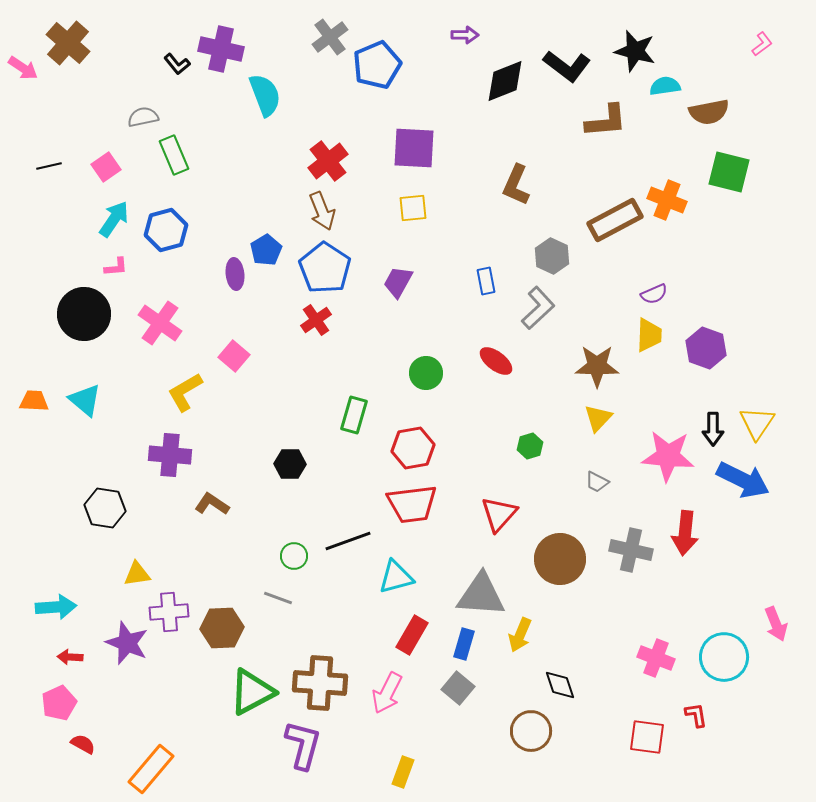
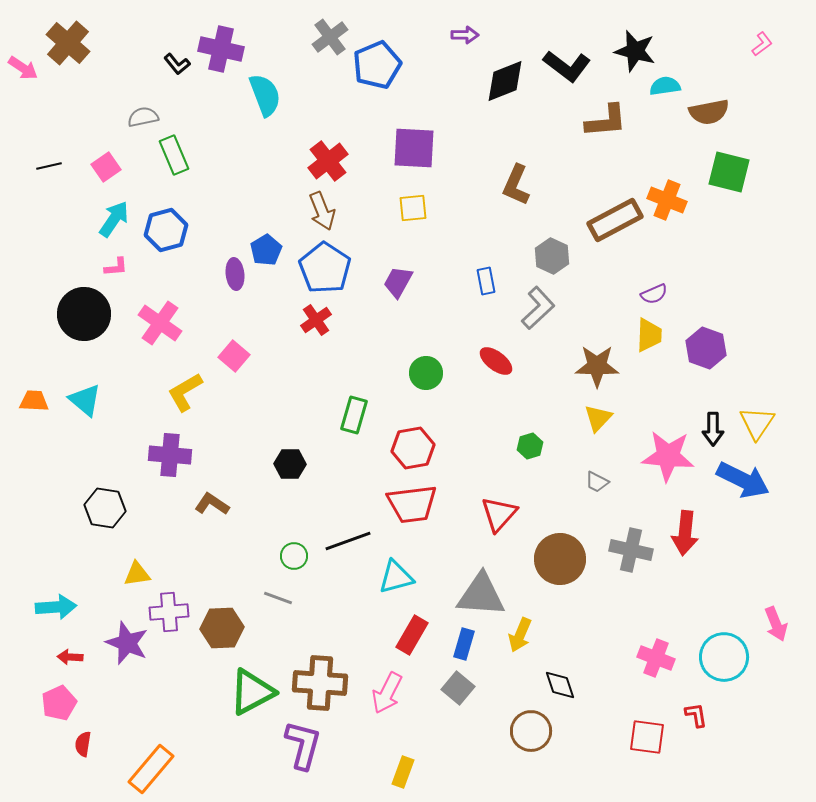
red semicircle at (83, 744): rotated 110 degrees counterclockwise
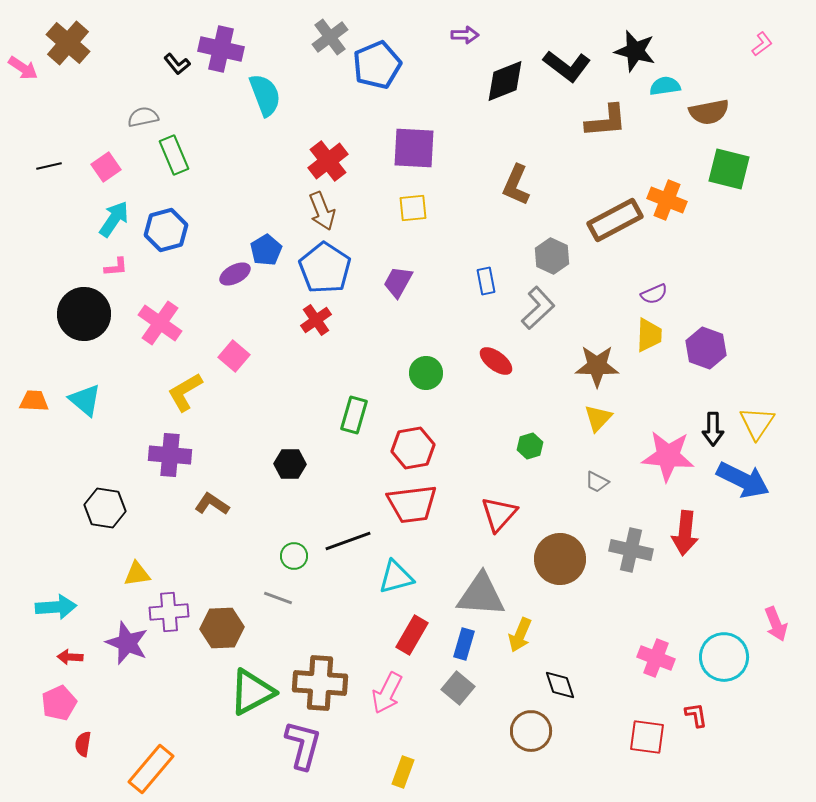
green square at (729, 172): moved 3 px up
purple ellipse at (235, 274): rotated 68 degrees clockwise
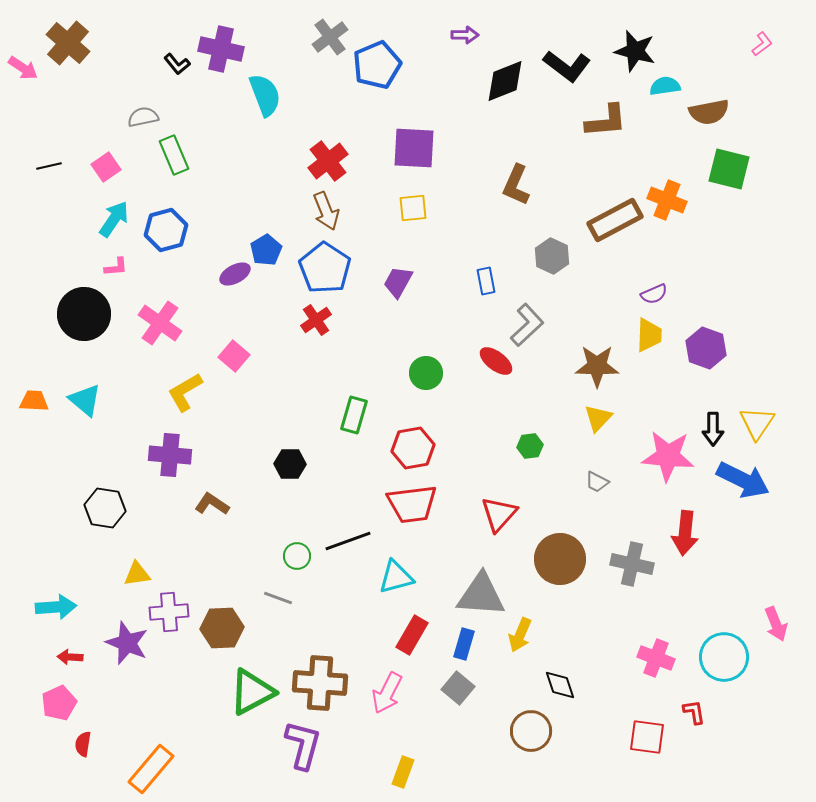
brown arrow at (322, 211): moved 4 px right
gray L-shape at (538, 308): moved 11 px left, 17 px down
green hexagon at (530, 446): rotated 10 degrees clockwise
gray cross at (631, 550): moved 1 px right, 14 px down
green circle at (294, 556): moved 3 px right
red L-shape at (696, 715): moved 2 px left, 3 px up
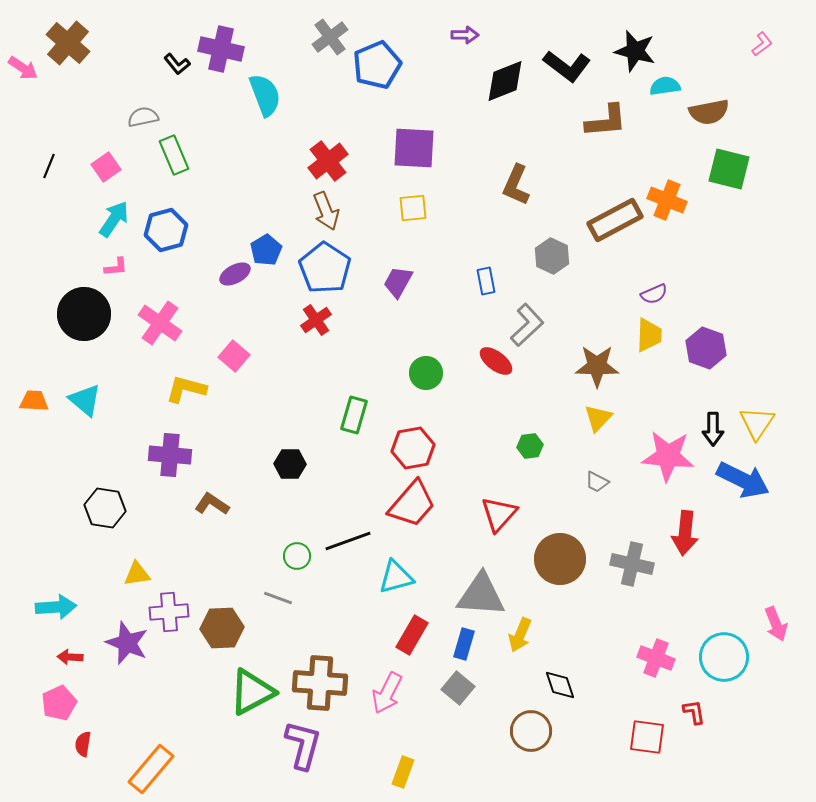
black line at (49, 166): rotated 55 degrees counterclockwise
yellow L-shape at (185, 392): moved 1 px right, 3 px up; rotated 45 degrees clockwise
red trapezoid at (412, 504): rotated 42 degrees counterclockwise
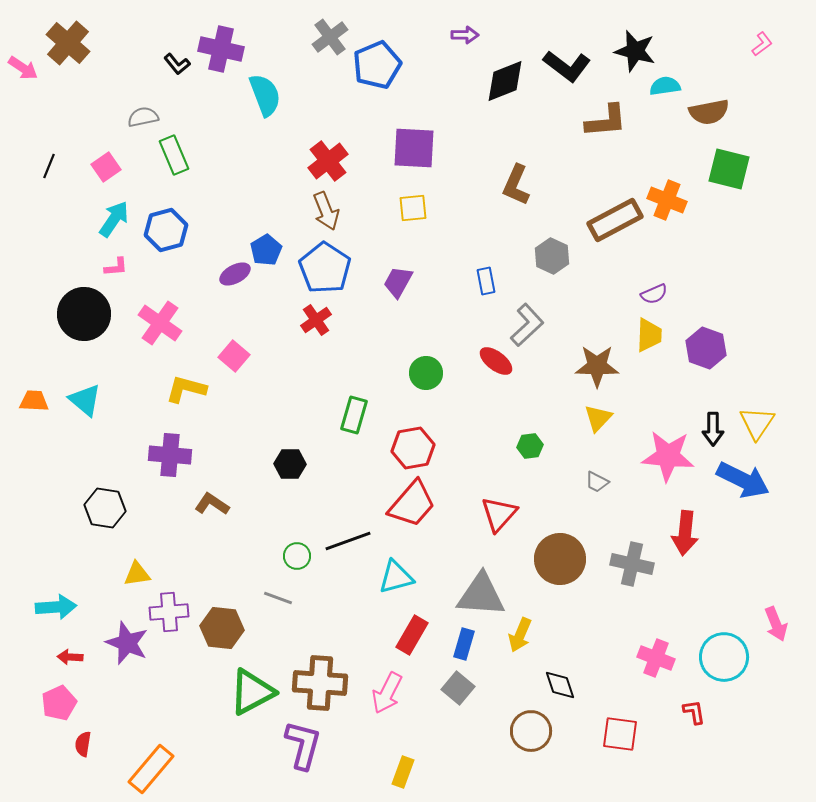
brown hexagon at (222, 628): rotated 9 degrees clockwise
red square at (647, 737): moved 27 px left, 3 px up
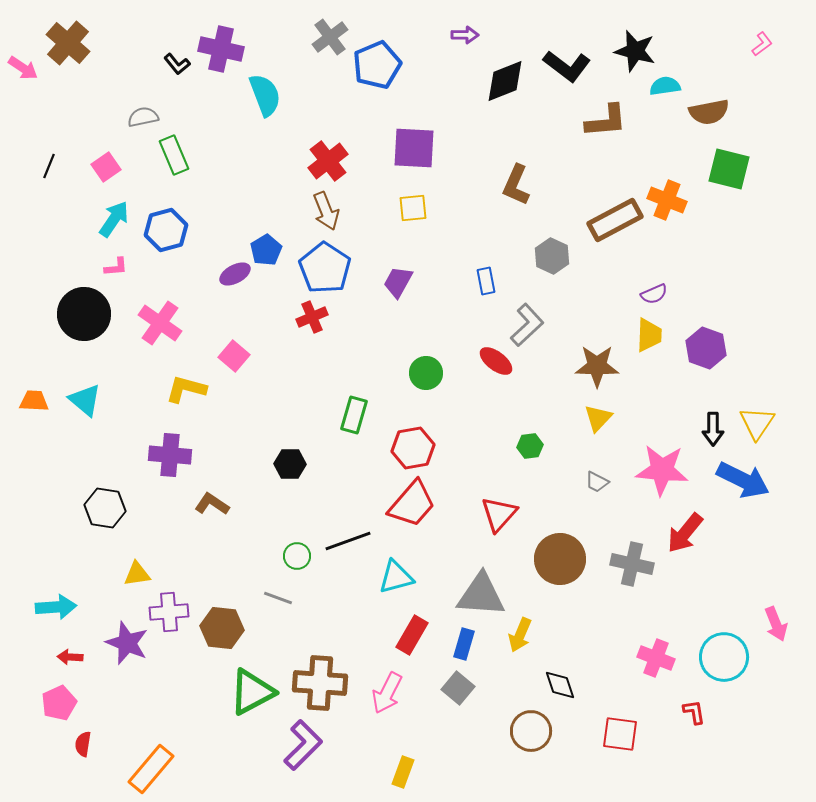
red cross at (316, 320): moved 4 px left, 3 px up; rotated 12 degrees clockwise
pink star at (668, 456): moved 6 px left, 14 px down
red arrow at (685, 533): rotated 33 degrees clockwise
purple L-shape at (303, 745): rotated 30 degrees clockwise
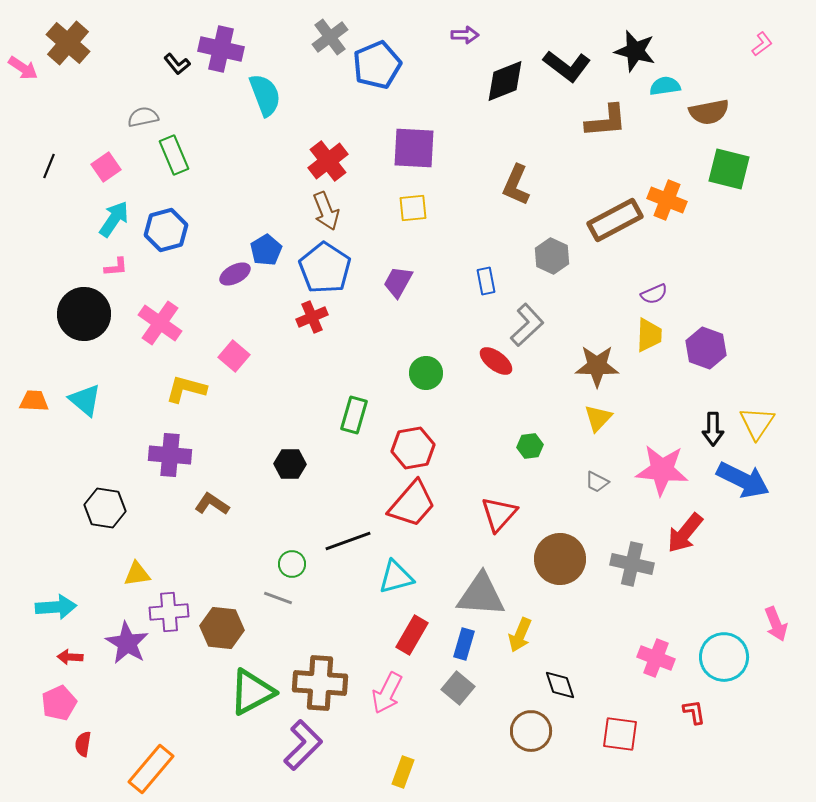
green circle at (297, 556): moved 5 px left, 8 px down
purple star at (127, 643): rotated 9 degrees clockwise
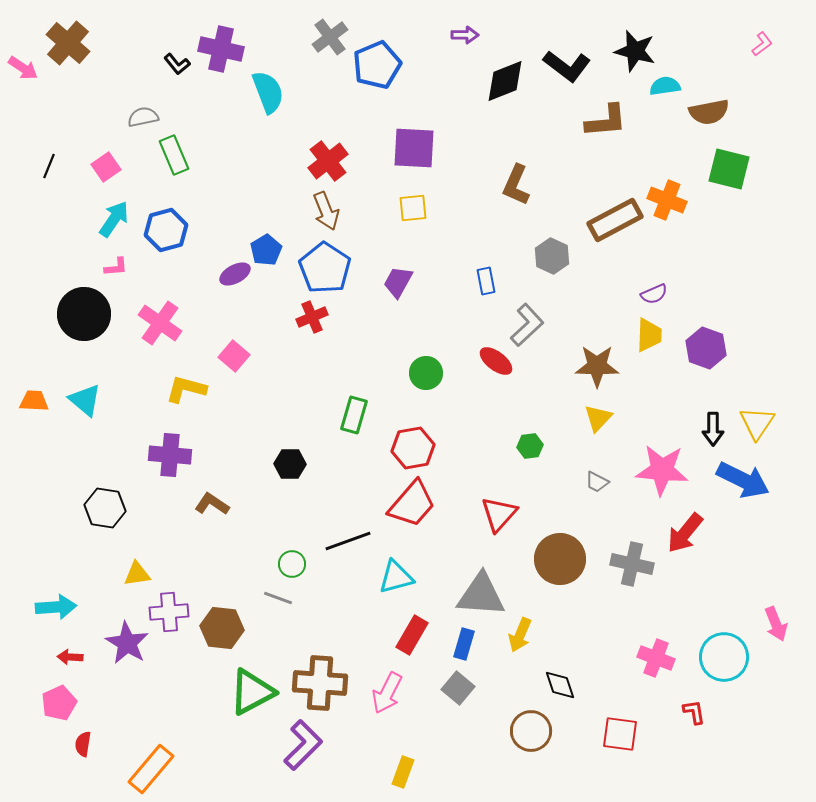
cyan semicircle at (265, 95): moved 3 px right, 3 px up
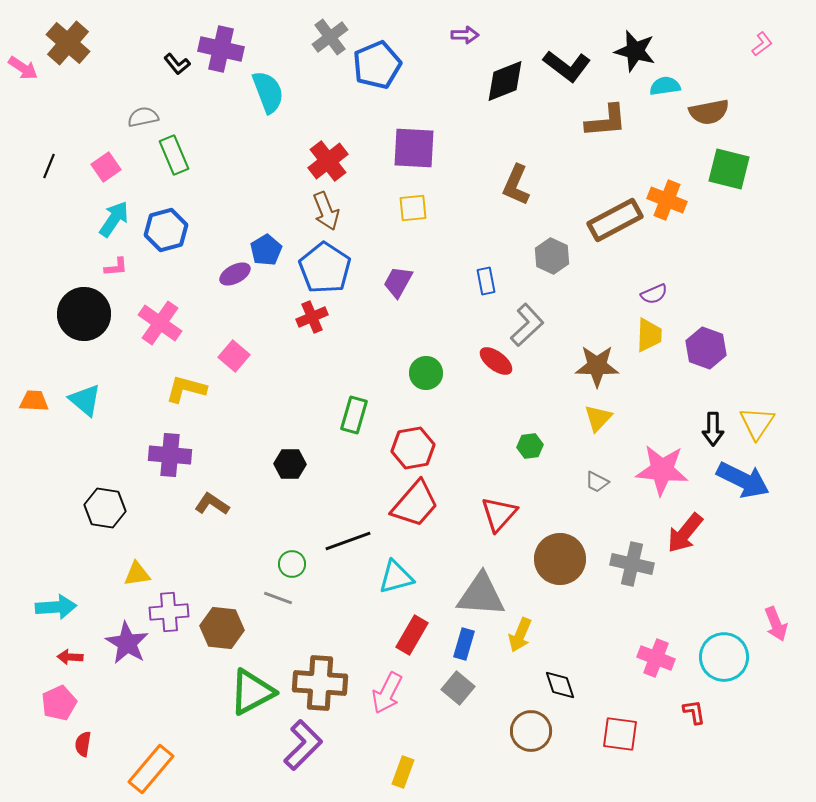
red trapezoid at (412, 504): moved 3 px right
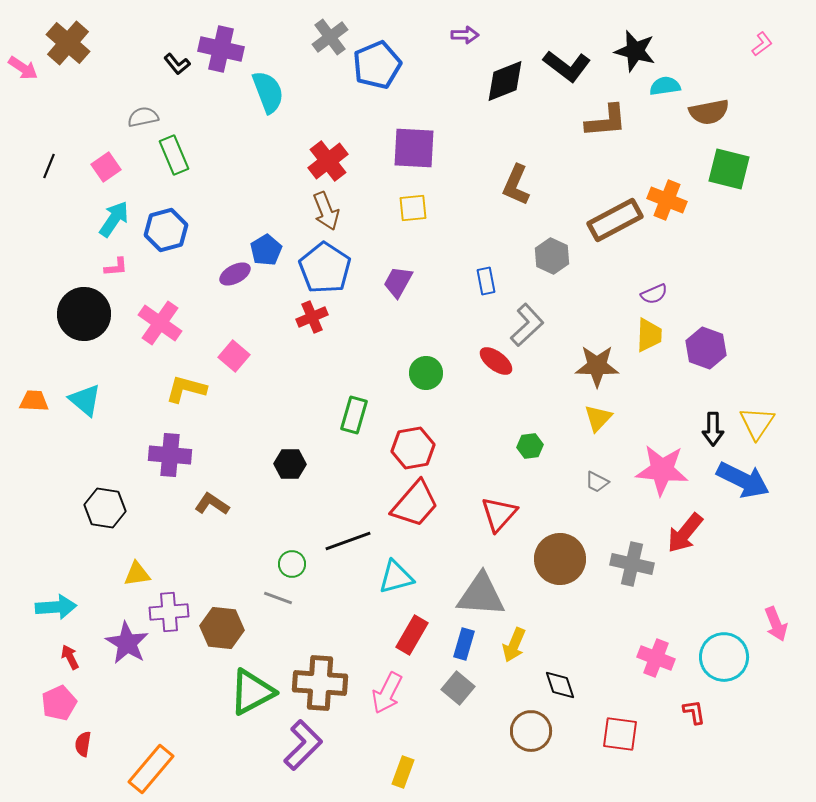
yellow arrow at (520, 635): moved 6 px left, 10 px down
red arrow at (70, 657): rotated 60 degrees clockwise
